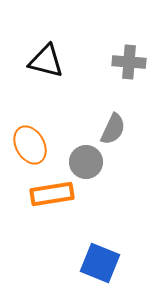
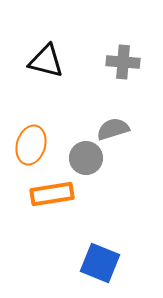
gray cross: moved 6 px left
gray semicircle: rotated 132 degrees counterclockwise
orange ellipse: moved 1 px right; rotated 45 degrees clockwise
gray circle: moved 4 px up
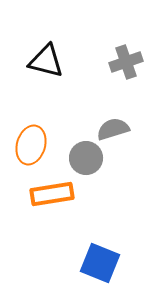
gray cross: moved 3 px right; rotated 24 degrees counterclockwise
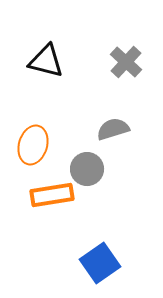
gray cross: rotated 28 degrees counterclockwise
orange ellipse: moved 2 px right
gray circle: moved 1 px right, 11 px down
orange rectangle: moved 1 px down
blue square: rotated 33 degrees clockwise
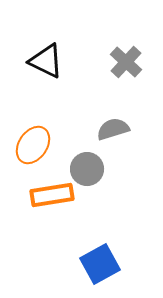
black triangle: rotated 12 degrees clockwise
orange ellipse: rotated 18 degrees clockwise
blue square: moved 1 px down; rotated 6 degrees clockwise
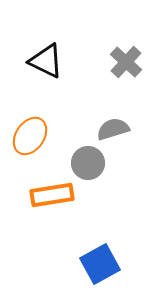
orange ellipse: moved 3 px left, 9 px up
gray circle: moved 1 px right, 6 px up
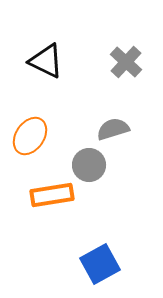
gray circle: moved 1 px right, 2 px down
